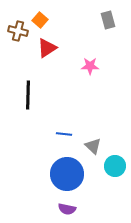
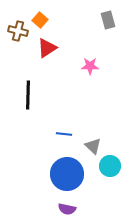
cyan circle: moved 5 px left
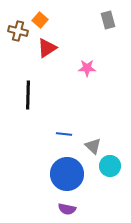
pink star: moved 3 px left, 2 px down
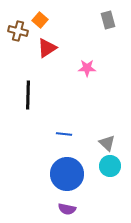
gray triangle: moved 14 px right, 3 px up
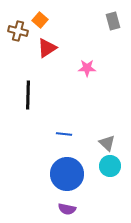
gray rectangle: moved 5 px right, 1 px down
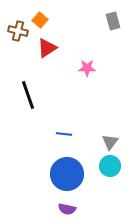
black line: rotated 20 degrees counterclockwise
gray triangle: moved 3 px right, 1 px up; rotated 24 degrees clockwise
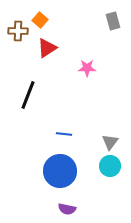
brown cross: rotated 12 degrees counterclockwise
black line: rotated 40 degrees clockwise
blue circle: moved 7 px left, 3 px up
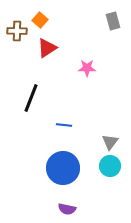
brown cross: moved 1 px left
black line: moved 3 px right, 3 px down
blue line: moved 9 px up
blue circle: moved 3 px right, 3 px up
